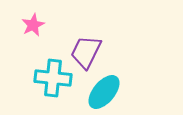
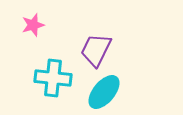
pink star: rotated 10 degrees clockwise
purple trapezoid: moved 10 px right, 2 px up
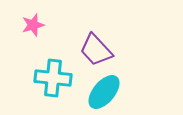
purple trapezoid: rotated 69 degrees counterclockwise
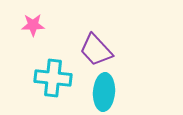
pink star: rotated 15 degrees clockwise
cyan ellipse: rotated 36 degrees counterclockwise
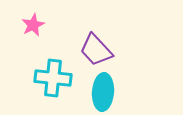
pink star: rotated 25 degrees counterclockwise
cyan ellipse: moved 1 px left
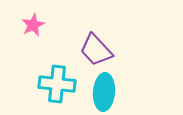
cyan cross: moved 4 px right, 6 px down
cyan ellipse: moved 1 px right
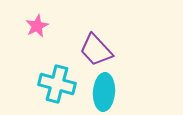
pink star: moved 4 px right, 1 px down
cyan cross: rotated 9 degrees clockwise
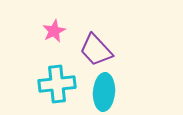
pink star: moved 17 px right, 5 px down
cyan cross: rotated 21 degrees counterclockwise
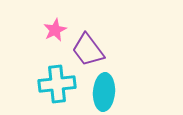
pink star: moved 1 px right, 1 px up
purple trapezoid: moved 8 px left; rotated 6 degrees clockwise
